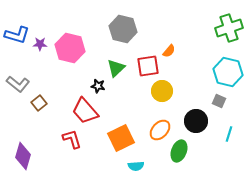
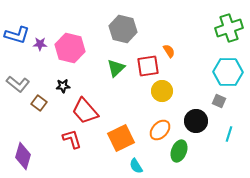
orange semicircle: rotated 72 degrees counterclockwise
cyan hexagon: rotated 12 degrees counterclockwise
black star: moved 35 px left; rotated 16 degrees counterclockwise
brown square: rotated 14 degrees counterclockwise
cyan semicircle: rotated 63 degrees clockwise
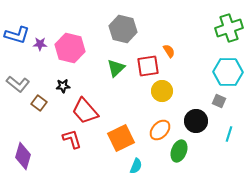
cyan semicircle: rotated 126 degrees counterclockwise
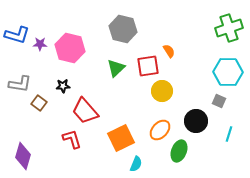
gray L-shape: moved 2 px right; rotated 30 degrees counterclockwise
cyan semicircle: moved 2 px up
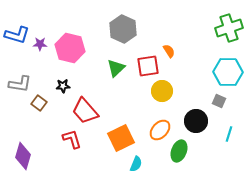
gray hexagon: rotated 12 degrees clockwise
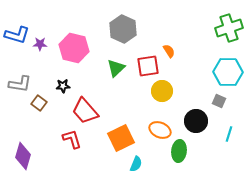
pink hexagon: moved 4 px right
orange ellipse: rotated 70 degrees clockwise
green ellipse: rotated 15 degrees counterclockwise
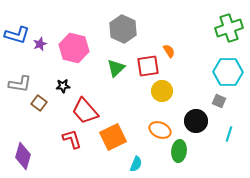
purple star: rotated 24 degrees counterclockwise
orange square: moved 8 px left, 1 px up
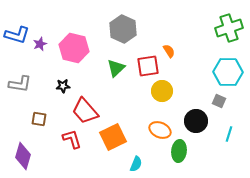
brown square: moved 16 px down; rotated 28 degrees counterclockwise
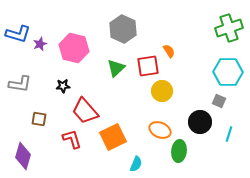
blue L-shape: moved 1 px right, 1 px up
black circle: moved 4 px right, 1 px down
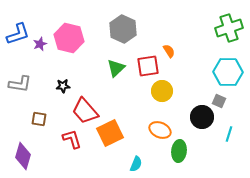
blue L-shape: rotated 35 degrees counterclockwise
pink hexagon: moved 5 px left, 10 px up
black circle: moved 2 px right, 5 px up
orange square: moved 3 px left, 4 px up
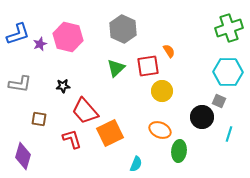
pink hexagon: moved 1 px left, 1 px up
